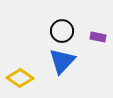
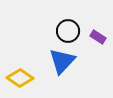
black circle: moved 6 px right
purple rectangle: rotated 21 degrees clockwise
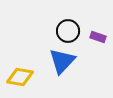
purple rectangle: rotated 14 degrees counterclockwise
yellow diamond: moved 1 px up; rotated 24 degrees counterclockwise
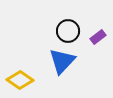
purple rectangle: rotated 56 degrees counterclockwise
yellow diamond: moved 3 px down; rotated 24 degrees clockwise
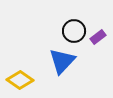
black circle: moved 6 px right
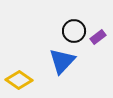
yellow diamond: moved 1 px left
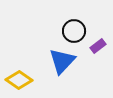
purple rectangle: moved 9 px down
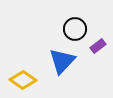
black circle: moved 1 px right, 2 px up
yellow diamond: moved 4 px right
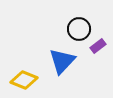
black circle: moved 4 px right
yellow diamond: moved 1 px right; rotated 12 degrees counterclockwise
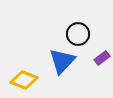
black circle: moved 1 px left, 5 px down
purple rectangle: moved 4 px right, 12 px down
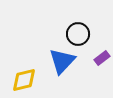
yellow diamond: rotated 36 degrees counterclockwise
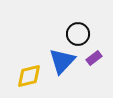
purple rectangle: moved 8 px left
yellow diamond: moved 5 px right, 4 px up
